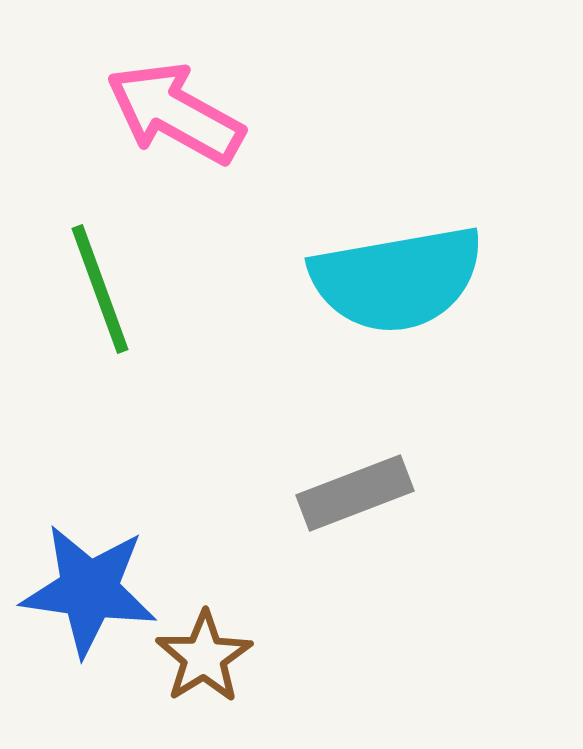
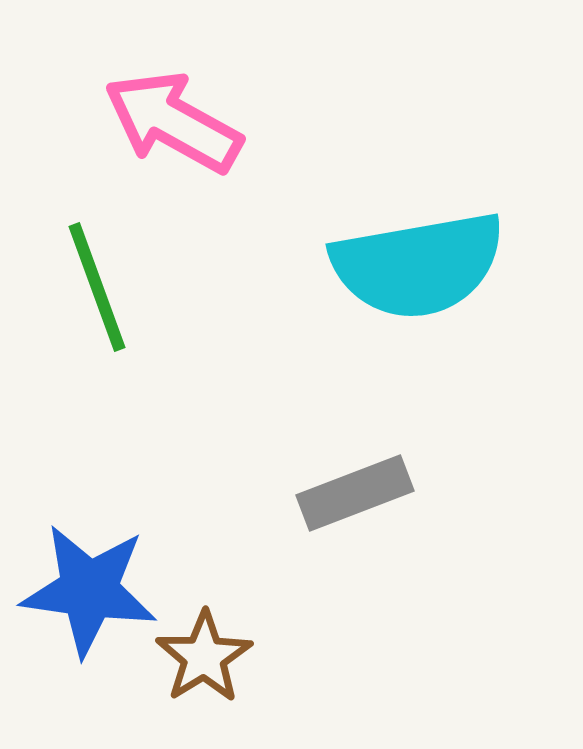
pink arrow: moved 2 px left, 9 px down
cyan semicircle: moved 21 px right, 14 px up
green line: moved 3 px left, 2 px up
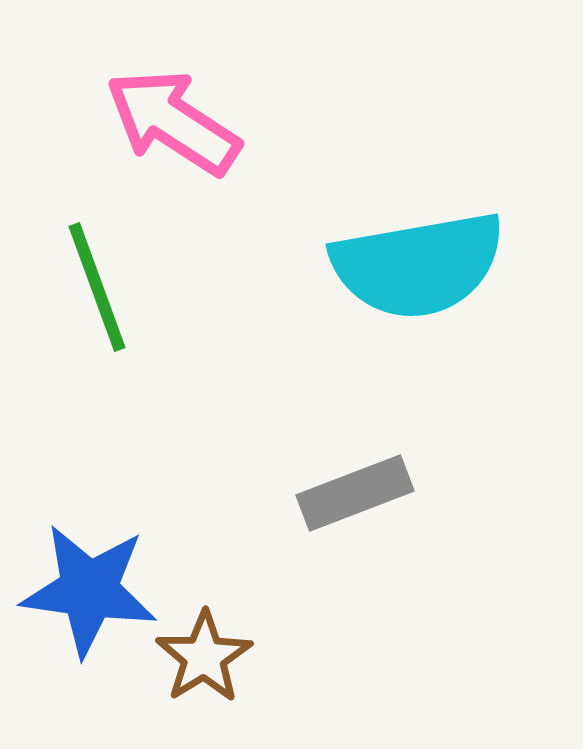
pink arrow: rotated 4 degrees clockwise
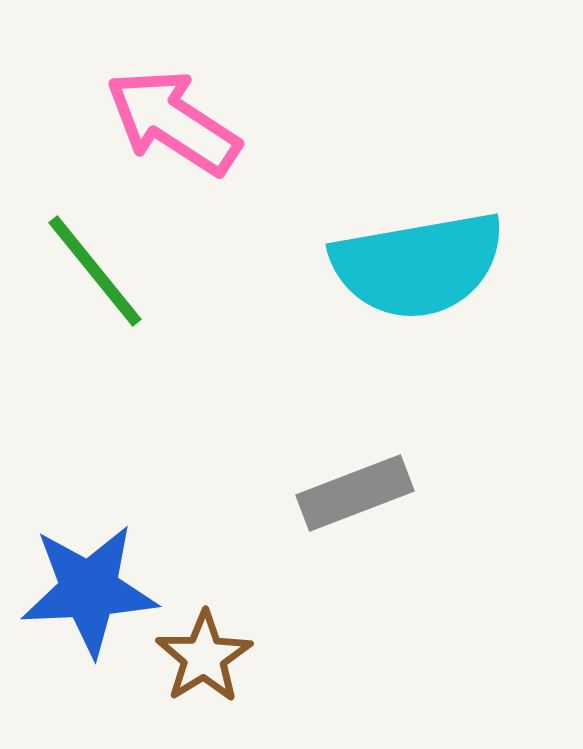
green line: moved 2 px left, 16 px up; rotated 19 degrees counterclockwise
blue star: rotated 11 degrees counterclockwise
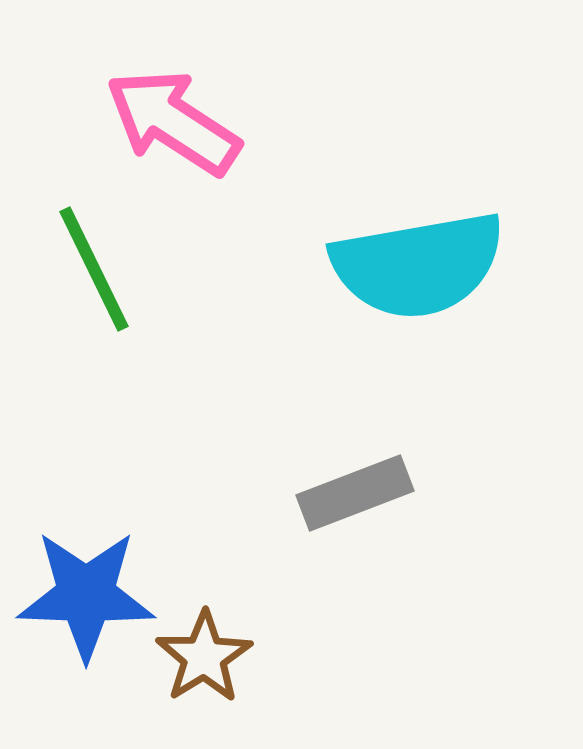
green line: moved 1 px left, 2 px up; rotated 13 degrees clockwise
blue star: moved 3 px left, 5 px down; rotated 5 degrees clockwise
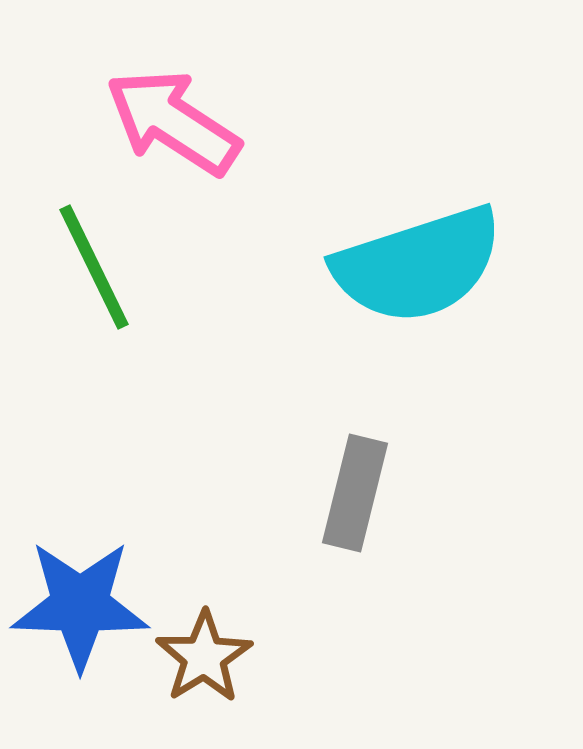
cyan semicircle: rotated 8 degrees counterclockwise
green line: moved 2 px up
gray rectangle: rotated 55 degrees counterclockwise
blue star: moved 6 px left, 10 px down
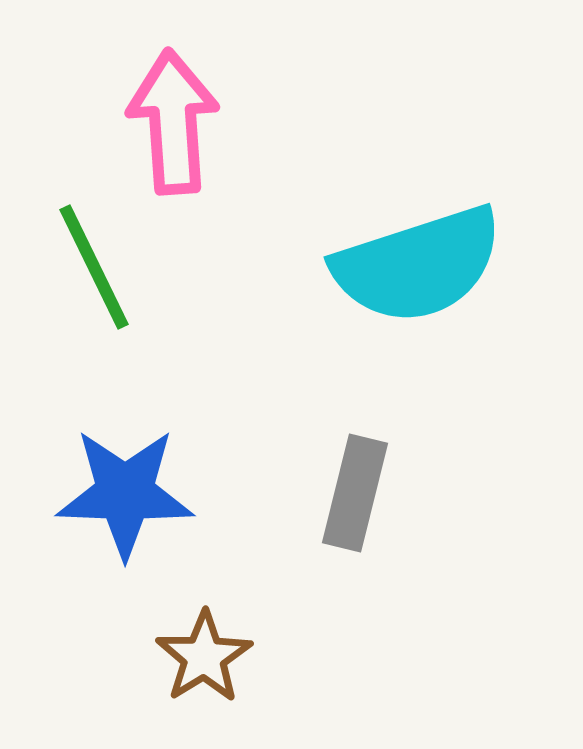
pink arrow: rotated 53 degrees clockwise
blue star: moved 45 px right, 112 px up
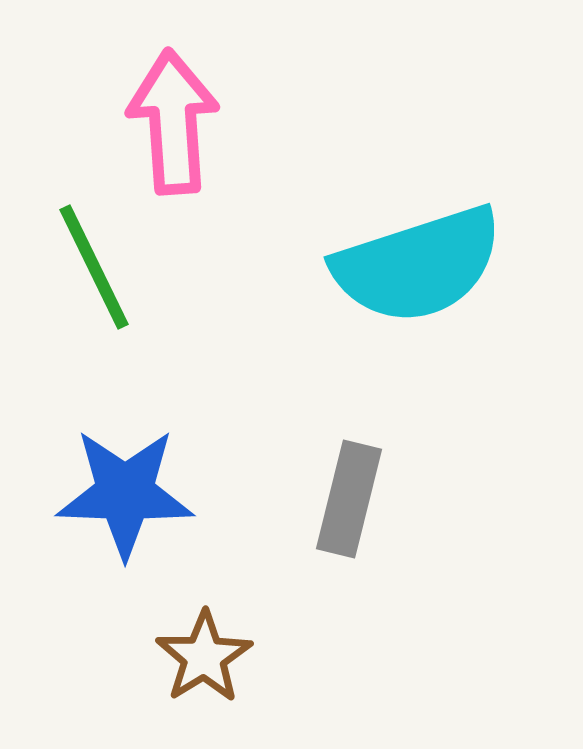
gray rectangle: moved 6 px left, 6 px down
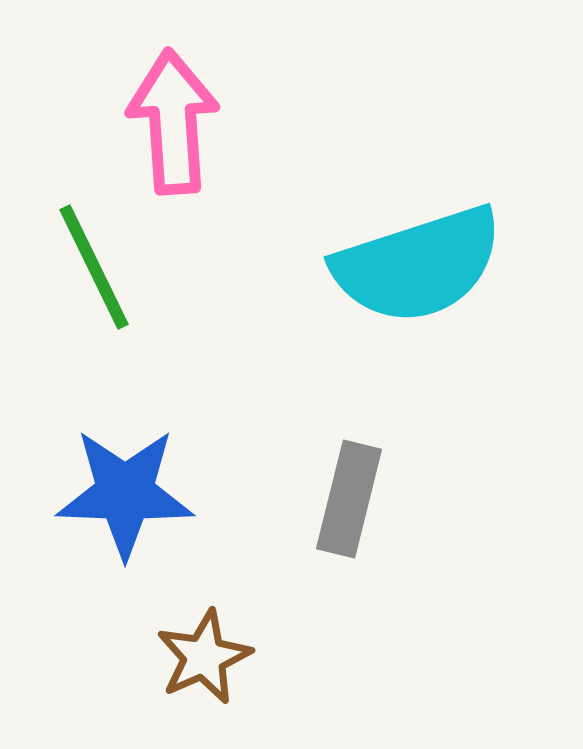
brown star: rotated 8 degrees clockwise
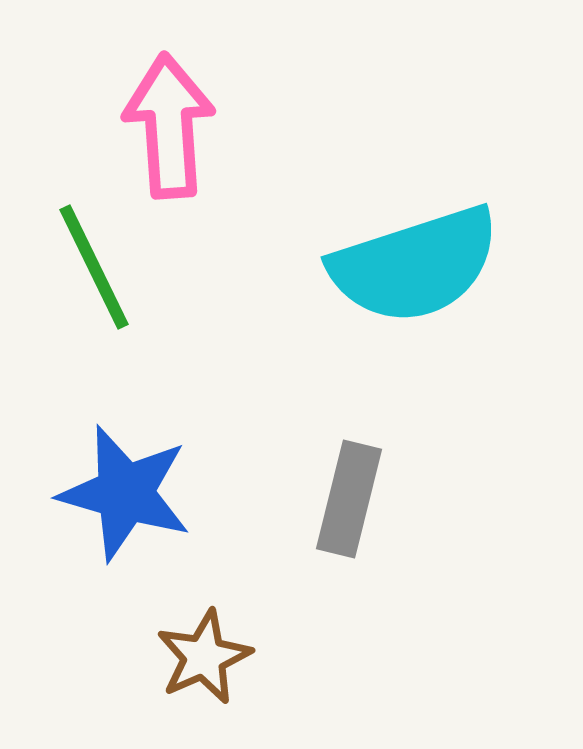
pink arrow: moved 4 px left, 4 px down
cyan semicircle: moved 3 px left
blue star: rotated 14 degrees clockwise
